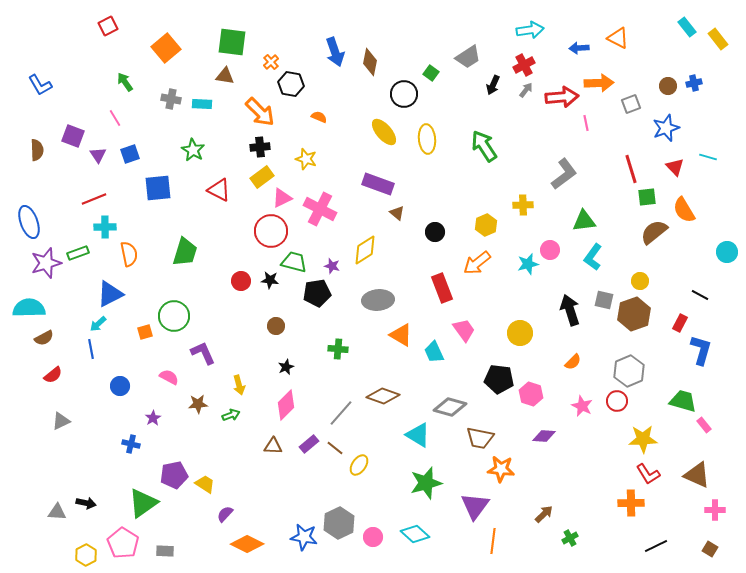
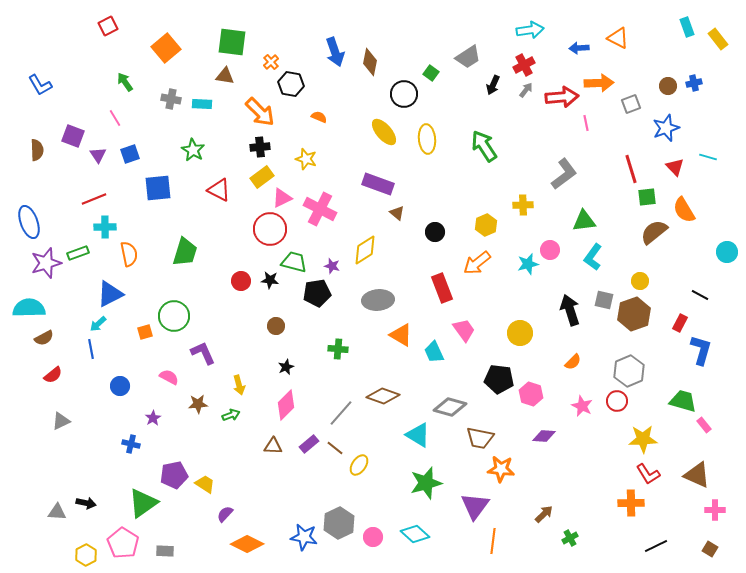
cyan rectangle at (687, 27): rotated 18 degrees clockwise
red circle at (271, 231): moved 1 px left, 2 px up
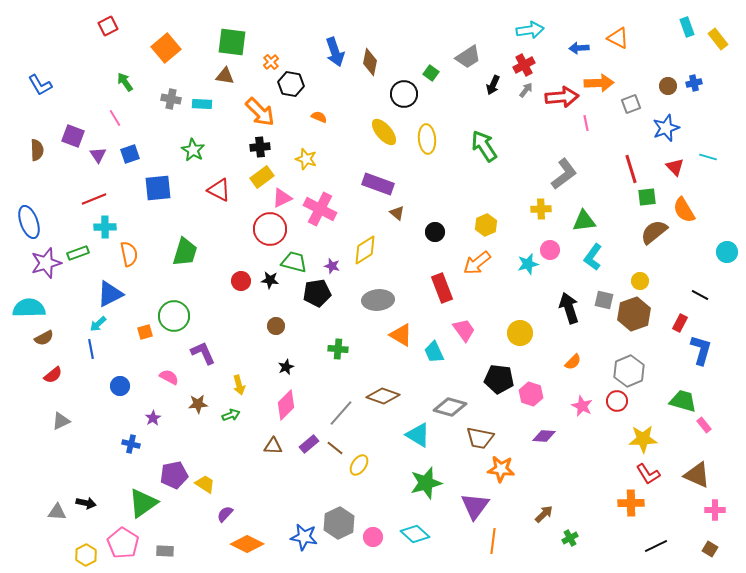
yellow cross at (523, 205): moved 18 px right, 4 px down
black arrow at (570, 310): moved 1 px left, 2 px up
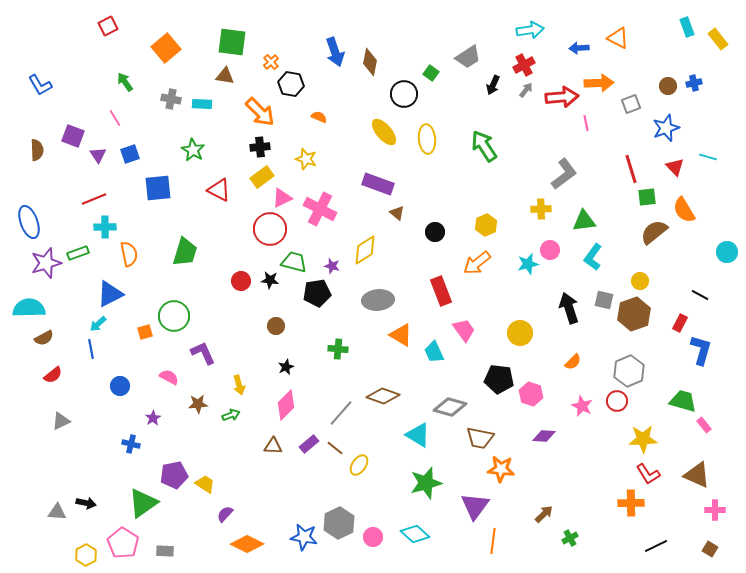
red rectangle at (442, 288): moved 1 px left, 3 px down
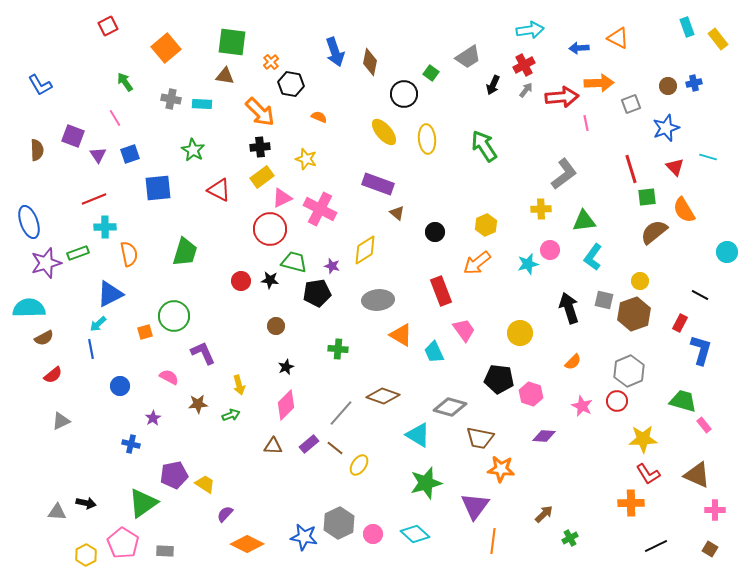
pink circle at (373, 537): moved 3 px up
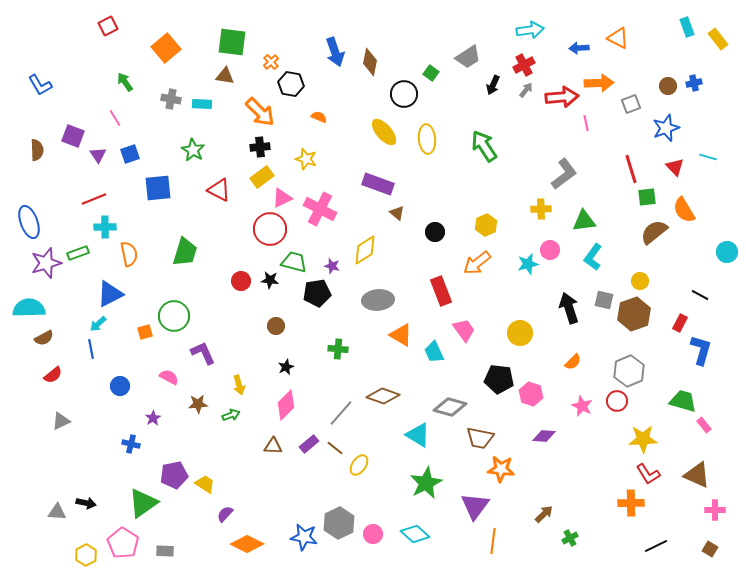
green star at (426, 483): rotated 12 degrees counterclockwise
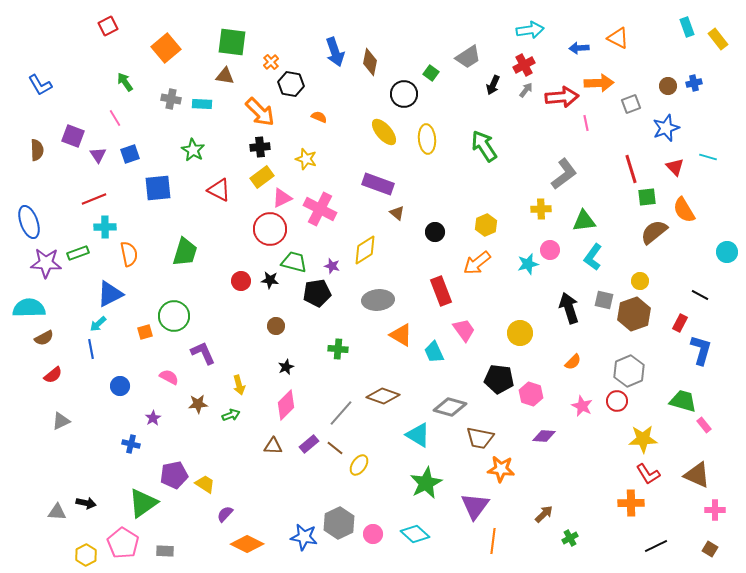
purple star at (46, 263): rotated 20 degrees clockwise
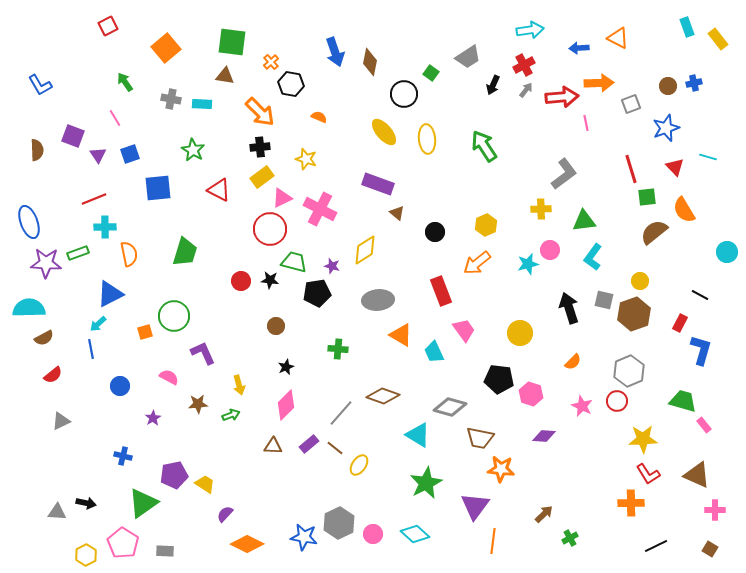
blue cross at (131, 444): moved 8 px left, 12 px down
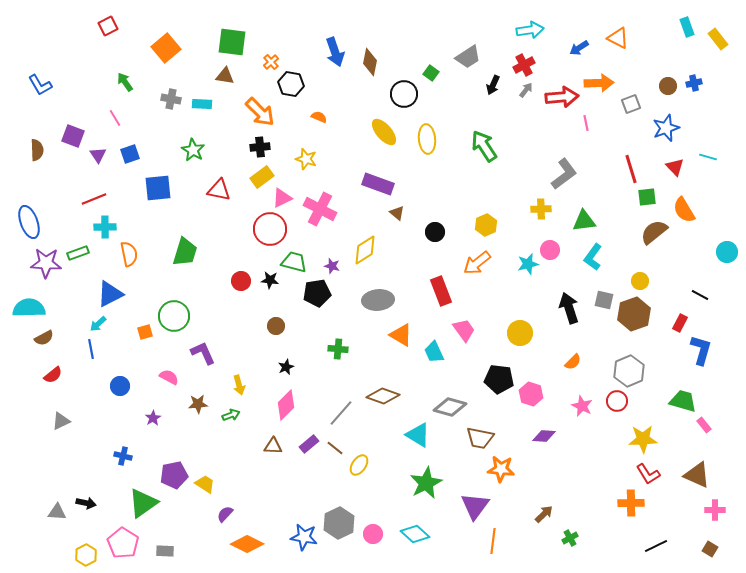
blue arrow at (579, 48): rotated 30 degrees counterclockwise
red triangle at (219, 190): rotated 15 degrees counterclockwise
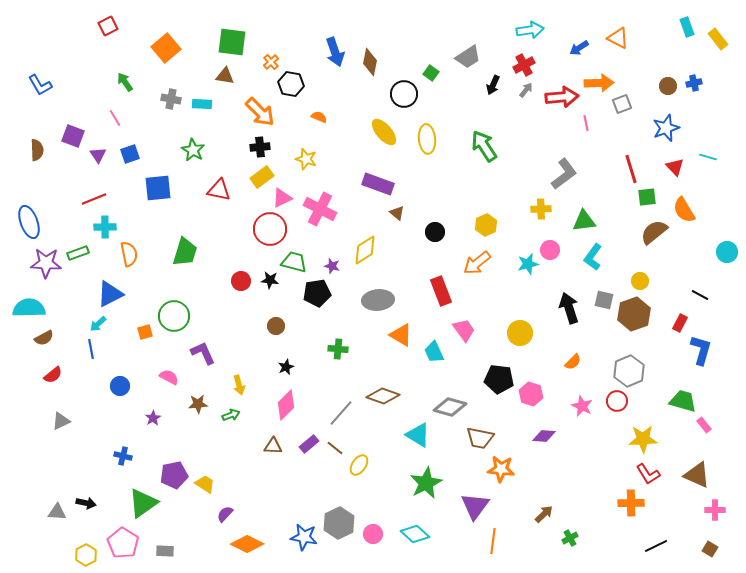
gray square at (631, 104): moved 9 px left
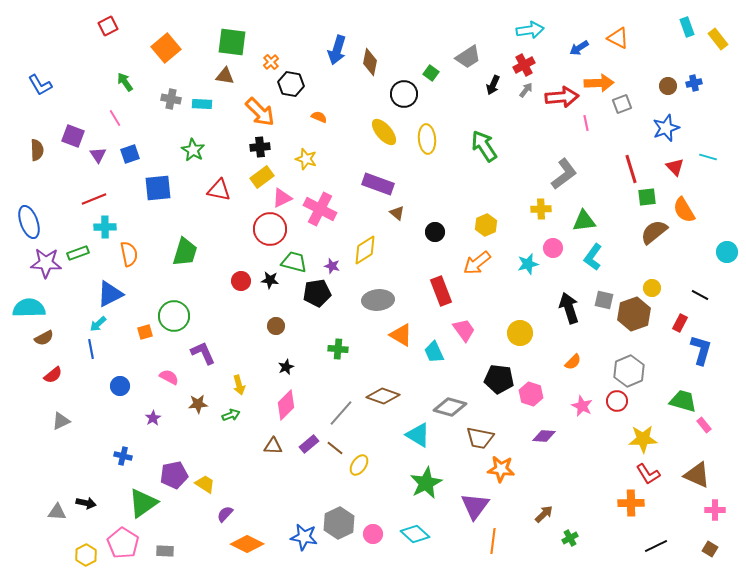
blue arrow at (335, 52): moved 2 px right, 2 px up; rotated 36 degrees clockwise
pink circle at (550, 250): moved 3 px right, 2 px up
yellow circle at (640, 281): moved 12 px right, 7 px down
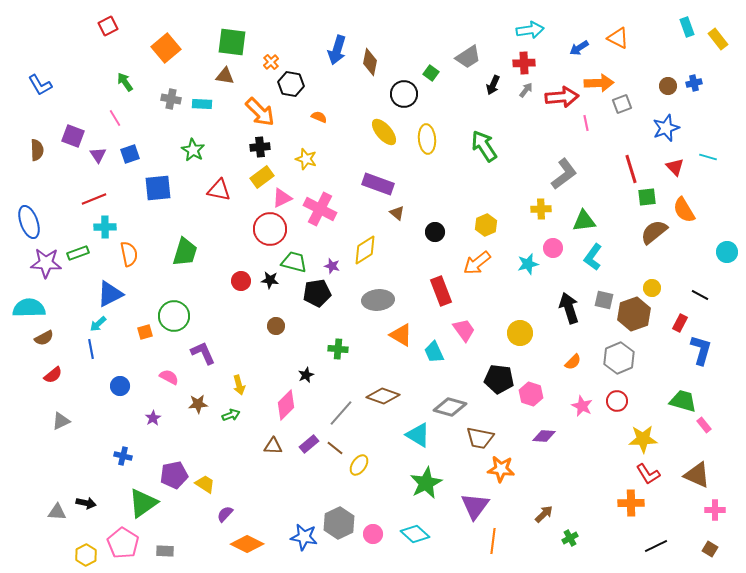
red cross at (524, 65): moved 2 px up; rotated 25 degrees clockwise
black star at (286, 367): moved 20 px right, 8 px down
gray hexagon at (629, 371): moved 10 px left, 13 px up
